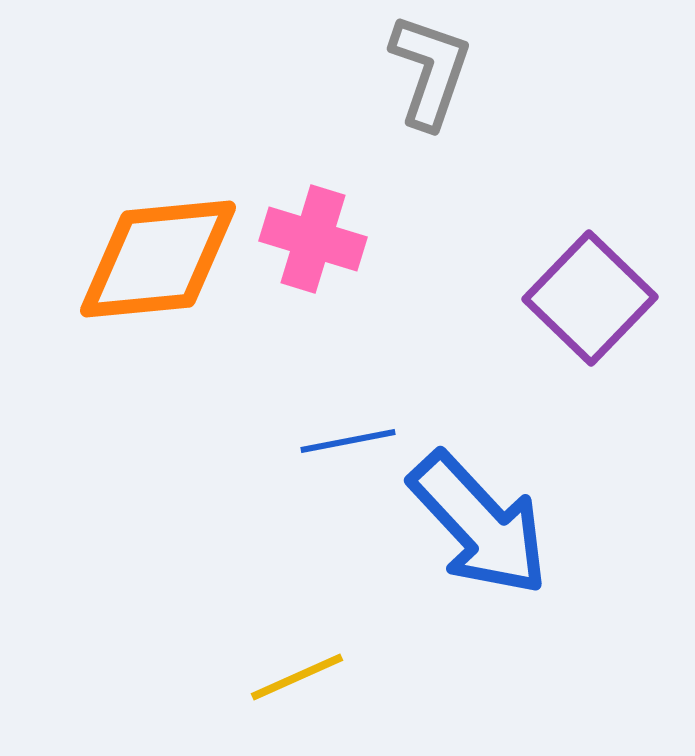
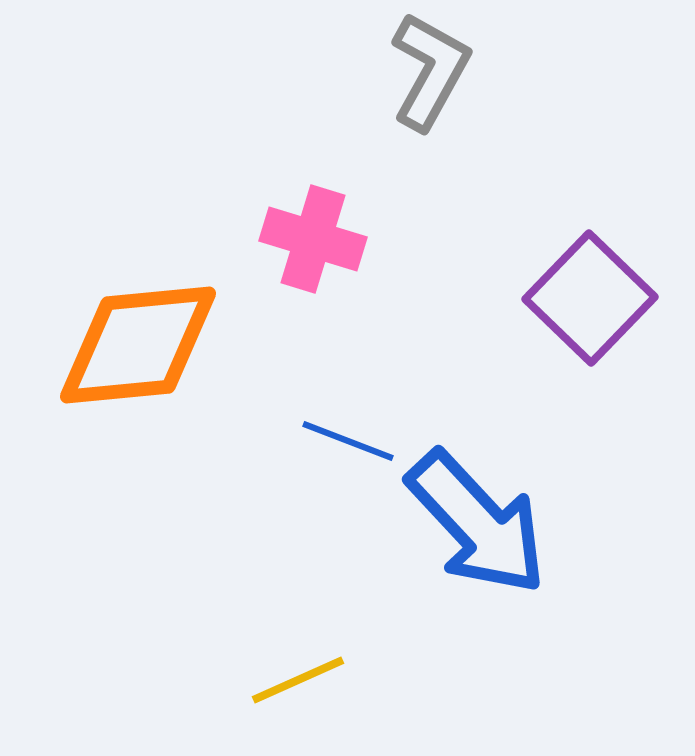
gray L-shape: rotated 10 degrees clockwise
orange diamond: moved 20 px left, 86 px down
blue line: rotated 32 degrees clockwise
blue arrow: moved 2 px left, 1 px up
yellow line: moved 1 px right, 3 px down
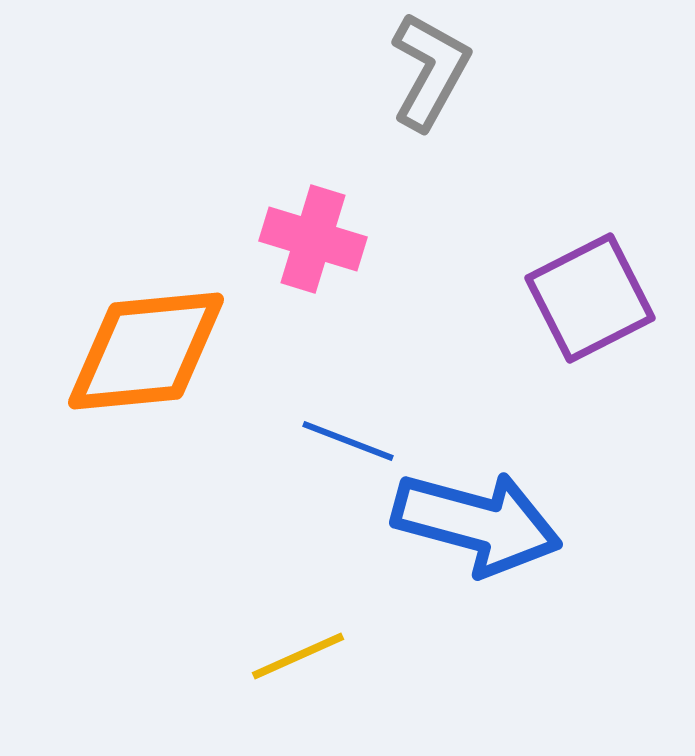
purple square: rotated 19 degrees clockwise
orange diamond: moved 8 px right, 6 px down
blue arrow: rotated 32 degrees counterclockwise
yellow line: moved 24 px up
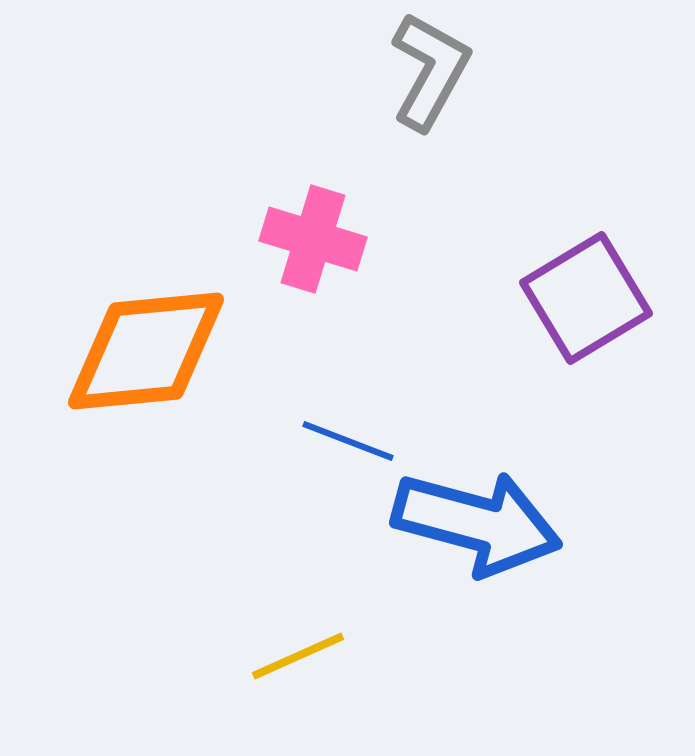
purple square: moved 4 px left; rotated 4 degrees counterclockwise
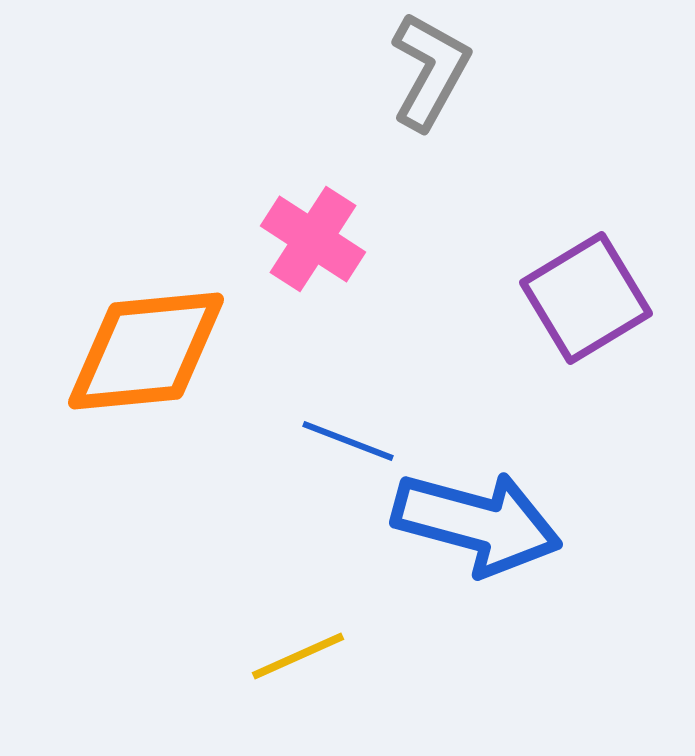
pink cross: rotated 16 degrees clockwise
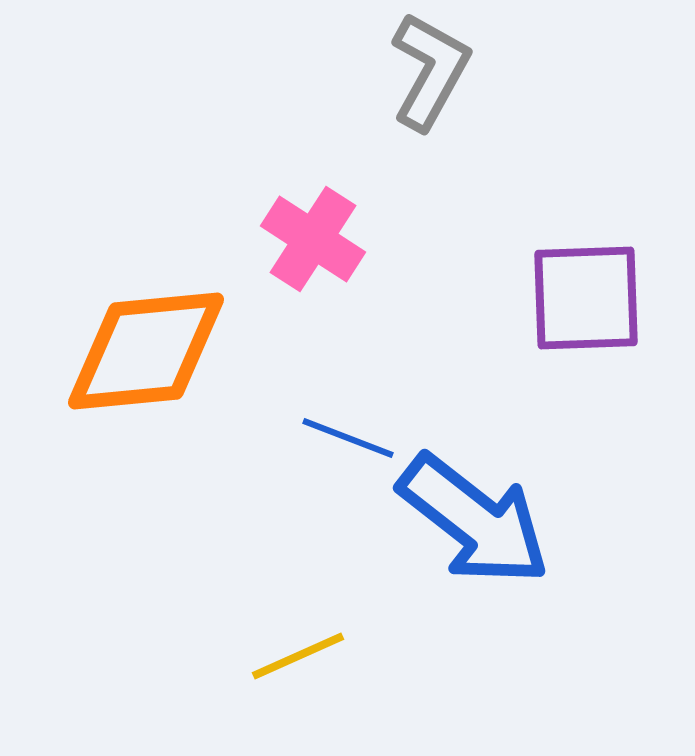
purple square: rotated 29 degrees clockwise
blue line: moved 3 px up
blue arrow: moved 3 px left, 3 px up; rotated 23 degrees clockwise
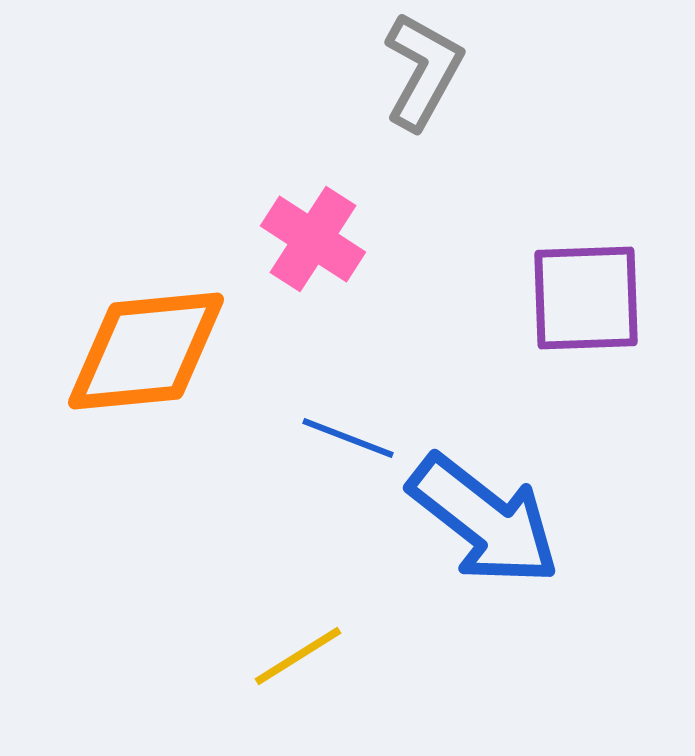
gray L-shape: moved 7 px left
blue arrow: moved 10 px right
yellow line: rotated 8 degrees counterclockwise
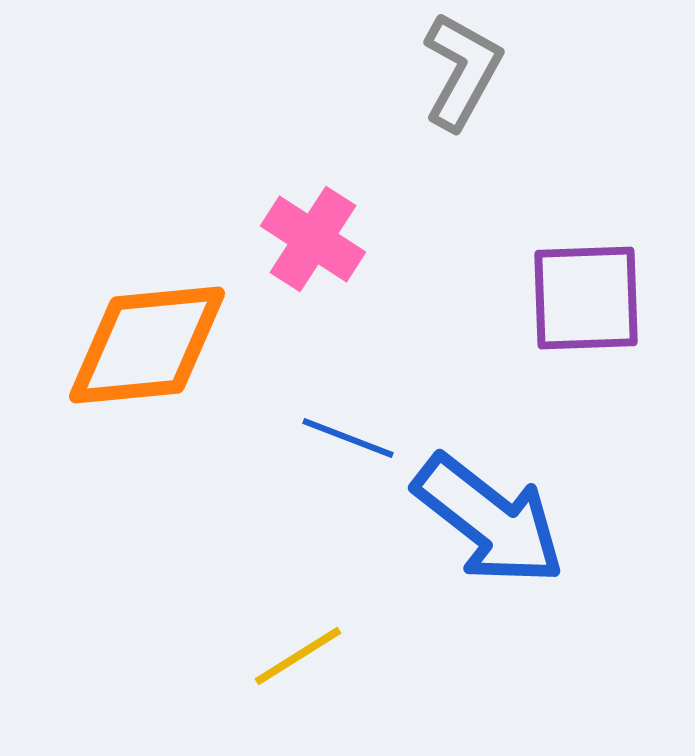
gray L-shape: moved 39 px right
orange diamond: moved 1 px right, 6 px up
blue arrow: moved 5 px right
